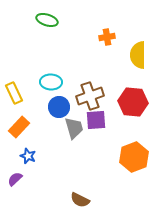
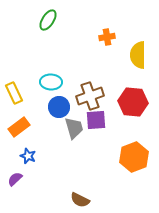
green ellipse: moved 1 px right; rotated 75 degrees counterclockwise
orange rectangle: rotated 10 degrees clockwise
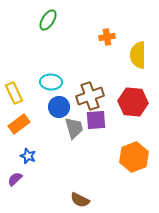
orange rectangle: moved 3 px up
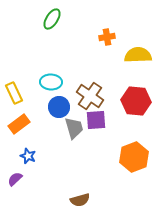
green ellipse: moved 4 px right, 1 px up
yellow semicircle: rotated 88 degrees clockwise
brown cross: rotated 36 degrees counterclockwise
red hexagon: moved 3 px right, 1 px up
brown semicircle: rotated 42 degrees counterclockwise
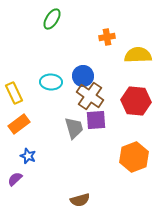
blue circle: moved 24 px right, 31 px up
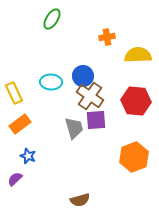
orange rectangle: moved 1 px right
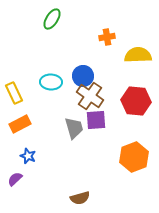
orange rectangle: rotated 10 degrees clockwise
brown semicircle: moved 2 px up
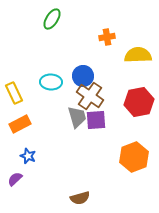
red hexagon: moved 3 px right, 1 px down; rotated 16 degrees counterclockwise
gray trapezoid: moved 3 px right, 11 px up
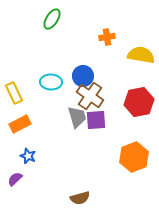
yellow semicircle: moved 3 px right; rotated 12 degrees clockwise
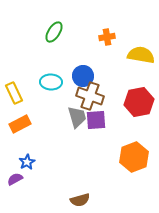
green ellipse: moved 2 px right, 13 px down
brown cross: rotated 16 degrees counterclockwise
blue star: moved 1 px left, 6 px down; rotated 21 degrees clockwise
purple semicircle: rotated 14 degrees clockwise
brown semicircle: moved 2 px down
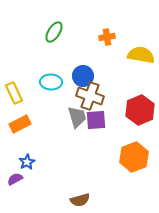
red hexagon: moved 1 px right, 8 px down; rotated 12 degrees counterclockwise
